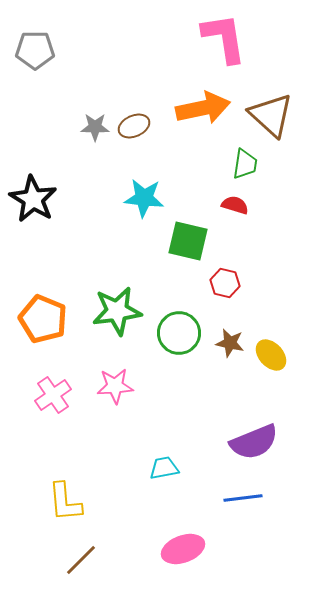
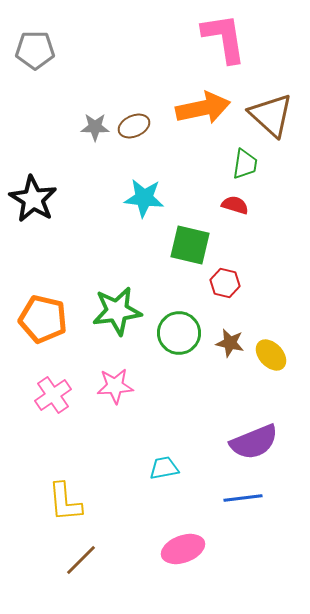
green square: moved 2 px right, 4 px down
orange pentagon: rotated 9 degrees counterclockwise
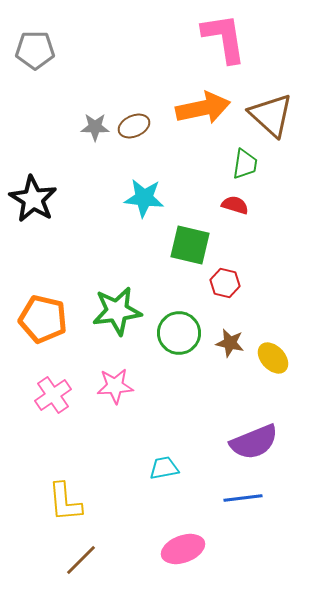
yellow ellipse: moved 2 px right, 3 px down
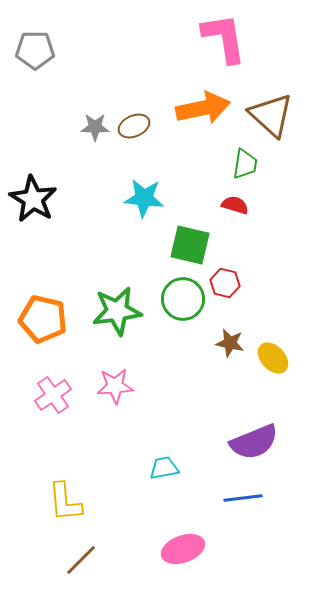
green circle: moved 4 px right, 34 px up
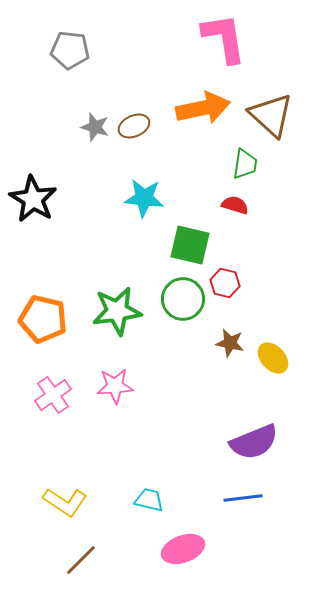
gray pentagon: moved 35 px right; rotated 6 degrees clockwise
gray star: rotated 16 degrees clockwise
cyan trapezoid: moved 15 px left, 32 px down; rotated 24 degrees clockwise
yellow L-shape: rotated 51 degrees counterclockwise
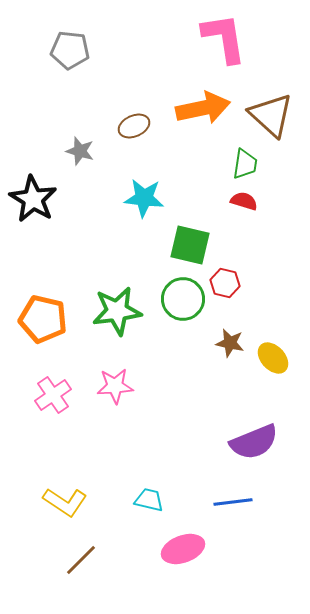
gray star: moved 15 px left, 24 px down
red semicircle: moved 9 px right, 4 px up
blue line: moved 10 px left, 4 px down
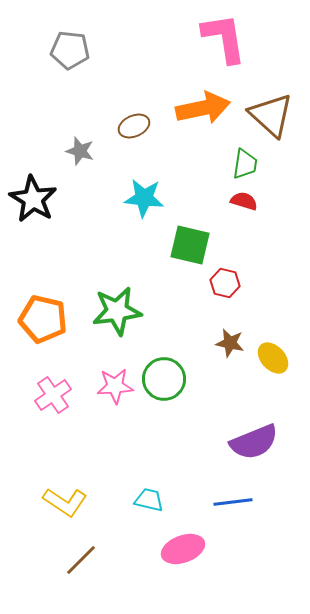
green circle: moved 19 px left, 80 px down
